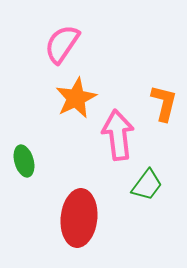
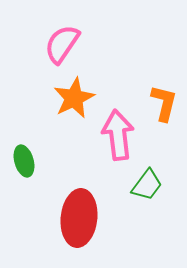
orange star: moved 2 px left
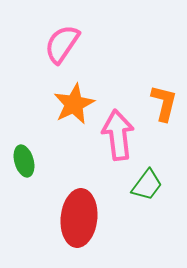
orange star: moved 6 px down
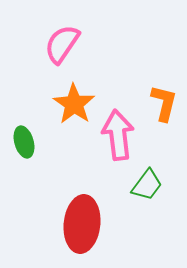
orange star: rotated 12 degrees counterclockwise
green ellipse: moved 19 px up
red ellipse: moved 3 px right, 6 px down
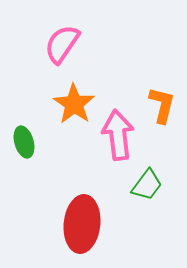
orange L-shape: moved 2 px left, 2 px down
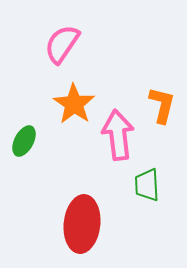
green ellipse: moved 1 px up; rotated 44 degrees clockwise
green trapezoid: rotated 140 degrees clockwise
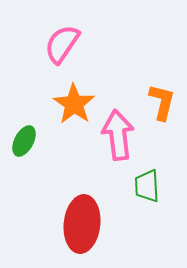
orange L-shape: moved 3 px up
green trapezoid: moved 1 px down
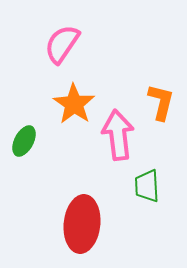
orange L-shape: moved 1 px left
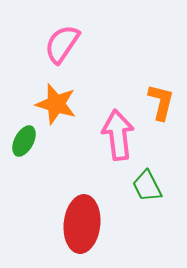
orange star: moved 18 px left; rotated 18 degrees counterclockwise
green trapezoid: rotated 24 degrees counterclockwise
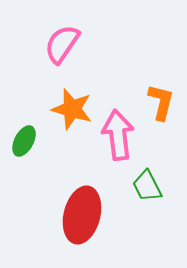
orange star: moved 16 px right, 5 px down
red ellipse: moved 9 px up; rotated 8 degrees clockwise
